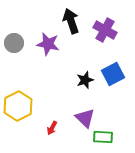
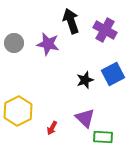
yellow hexagon: moved 5 px down
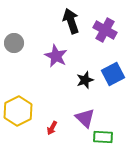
purple star: moved 8 px right, 12 px down; rotated 15 degrees clockwise
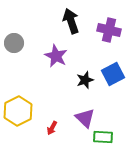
purple cross: moved 4 px right; rotated 15 degrees counterclockwise
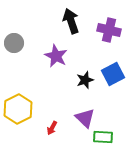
yellow hexagon: moved 2 px up
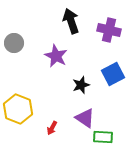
black star: moved 4 px left, 5 px down
yellow hexagon: rotated 12 degrees counterclockwise
purple triangle: rotated 10 degrees counterclockwise
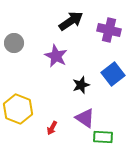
black arrow: rotated 75 degrees clockwise
blue square: rotated 10 degrees counterclockwise
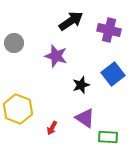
purple star: rotated 10 degrees counterclockwise
green rectangle: moved 5 px right
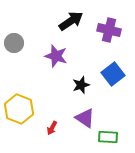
yellow hexagon: moved 1 px right
